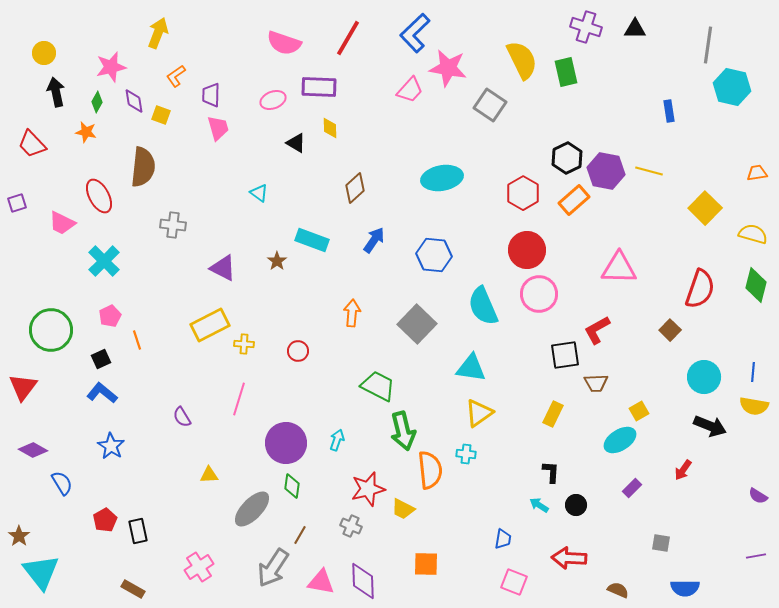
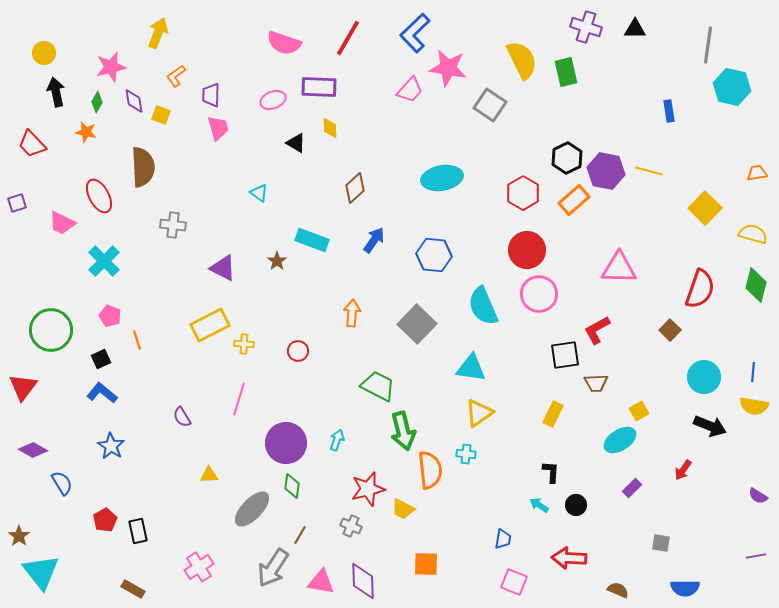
brown semicircle at (143, 167): rotated 9 degrees counterclockwise
pink pentagon at (110, 316): rotated 25 degrees counterclockwise
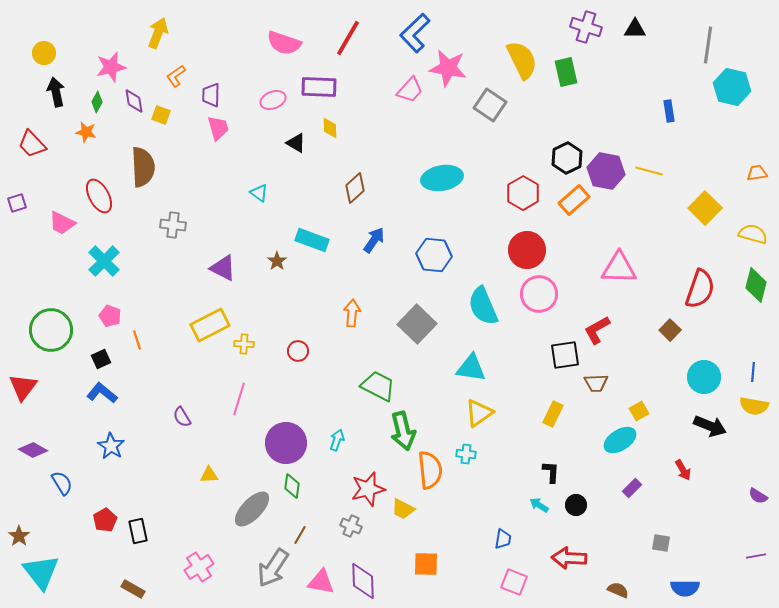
red arrow at (683, 470): rotated 65 degrees counterclockwise
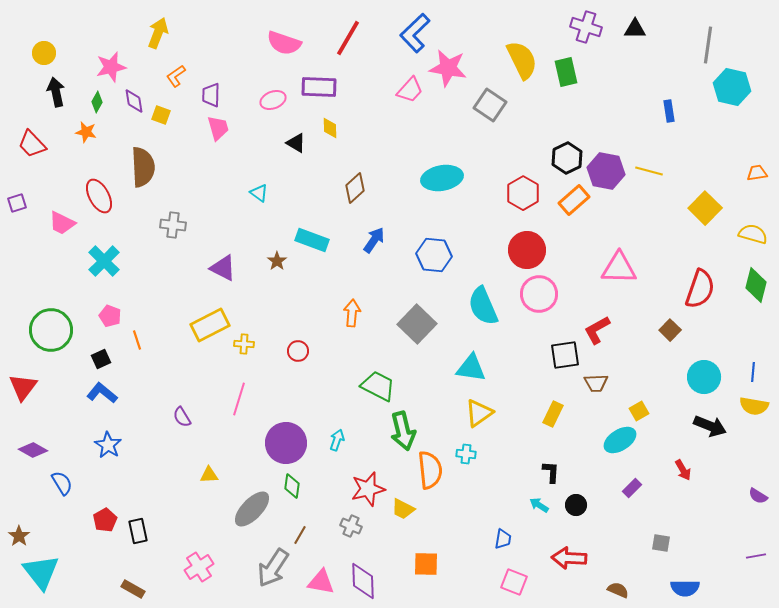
blue star at (111, 446): moved 3 px left, 1 px up
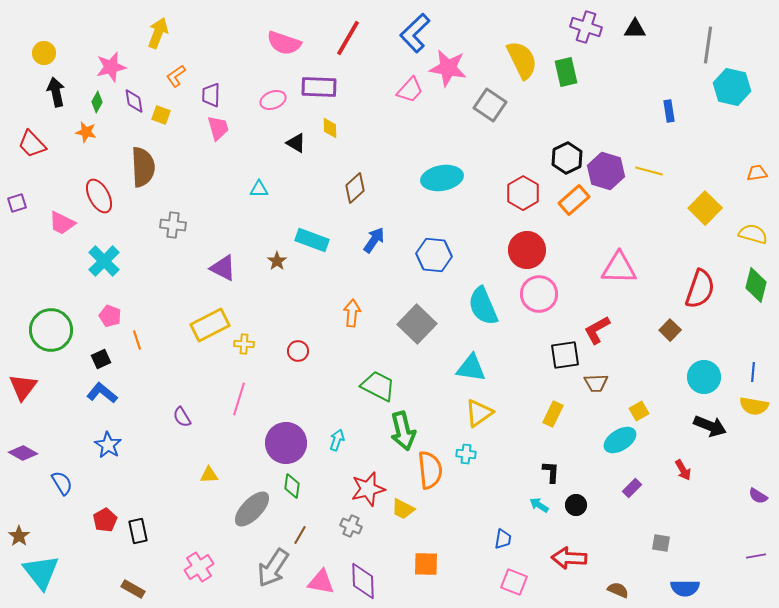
purple hexagon at (606, 171): rotated 6 degrees clockwise
cyan triangle at (259, 193): moved 4 px up; rotated 36 degrees counterclockwise
purple diamond at (33, 450): moved 10 px left, 3 px down
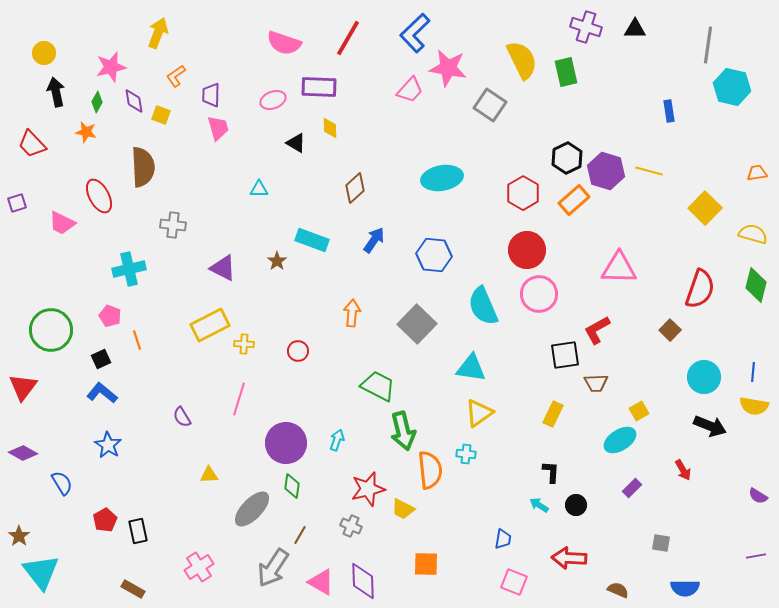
cyan cross at (104, 261): moved 25 px right, 8 px down; rotated 32 degrees clockwise
pink triangle at (321, 582): rotated 20 degrees clockwise
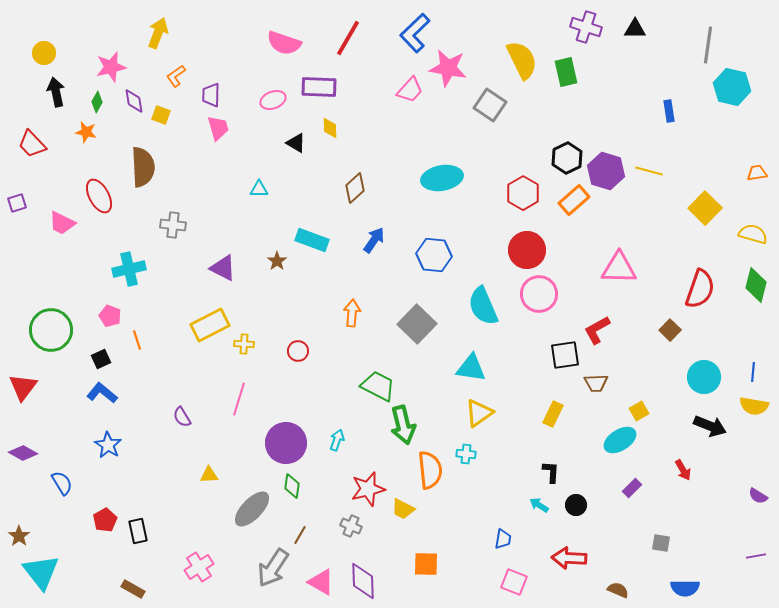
green arrow at (403, 431): moved 6 px up
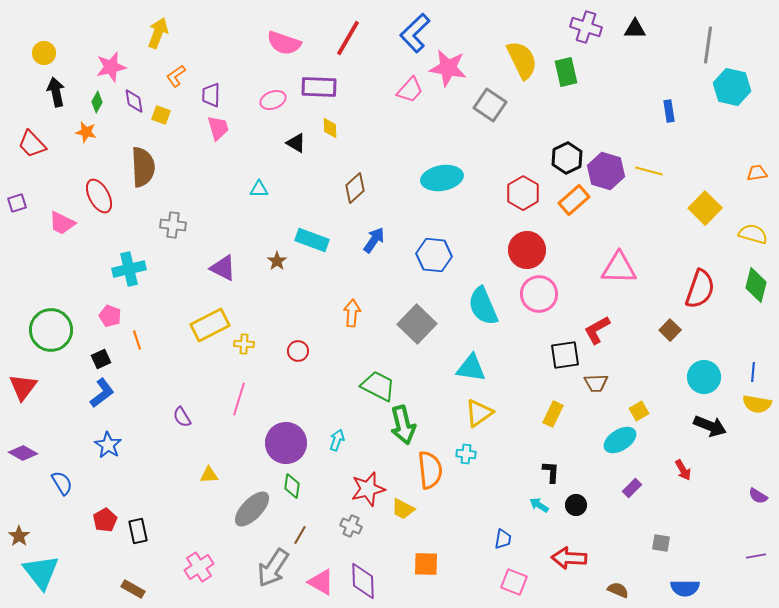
blue L-shape at (102, 393): rotated 104 degrees clockwise
yellow semicircle at (754, 406): moved 3 px right, 2 px up
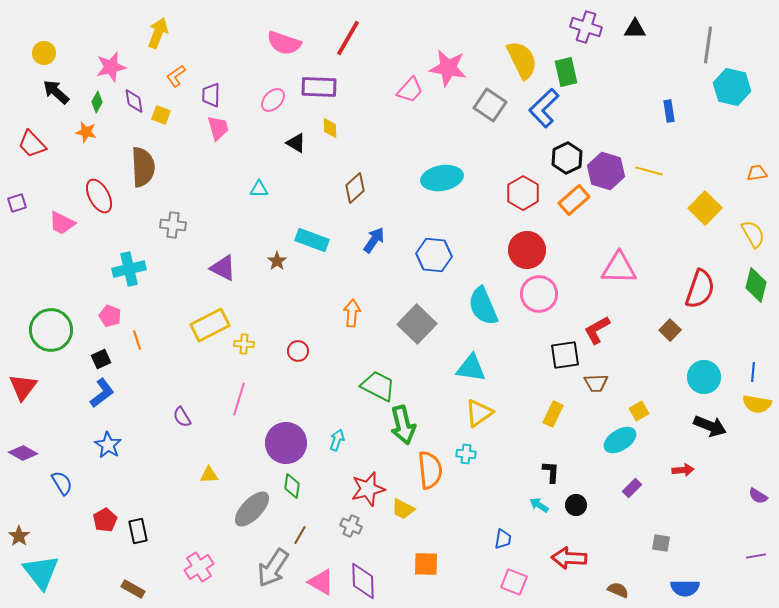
blue L-shape at (415, 33): moved 129 px right, 75 px down
black arrow at (56, 92): rotated 36 degrees counterclockwise
pink ellipse at (273, 100): rotated 25 degrees counterclockwise
yellow semicircle at (753, 234): rotated 44 degrees clockwise
red arrow at (683, 470): rotated 65 degrees counterclockwise
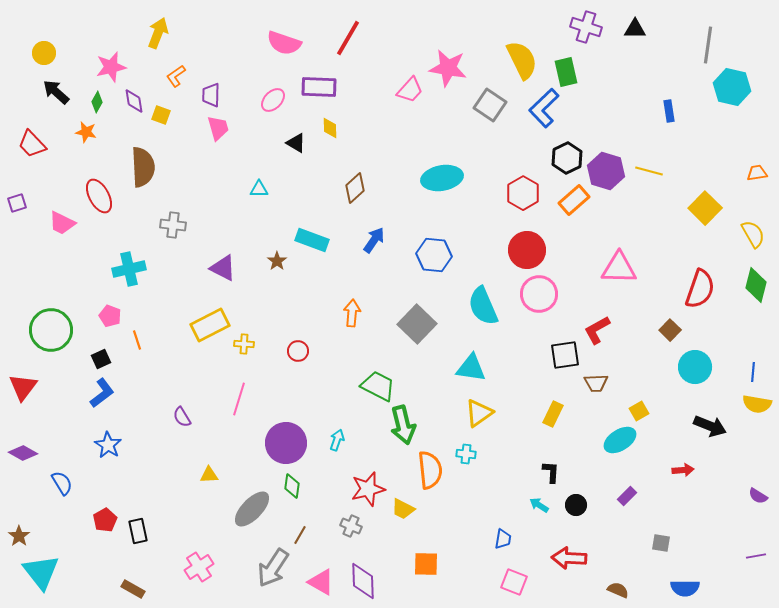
cyan circle at (704, 377): moved 9 px left, 10 px up
purple rectangle at (632, 488): moved 5 px left, 8 px down
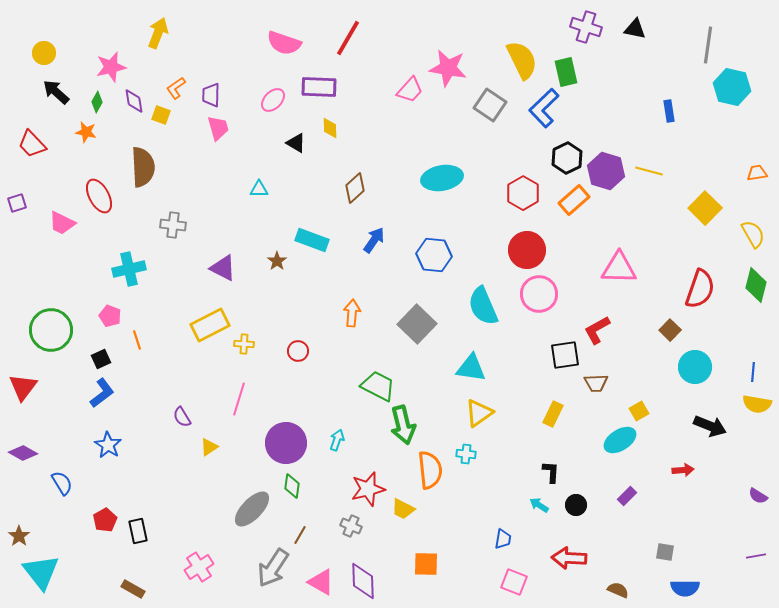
black triangle at (635, 29): rotated 10 degrees clockwise
orange L-shape at (176, 76): moved 12 px down
yellow triangle at (209, 475): moved 28 px up; rotated 30 degrees counterclockwise
gray square at (661, 543): moved 4 px right, 9 px down
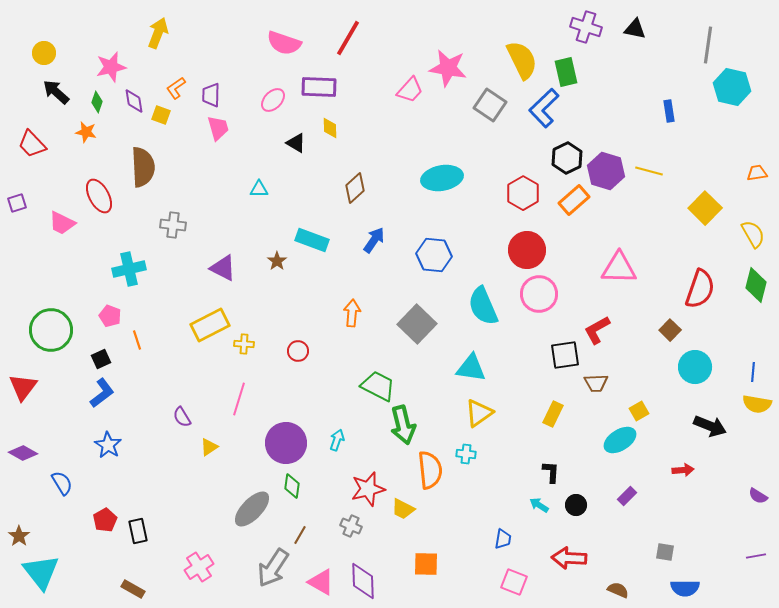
green diamond at (97, 102): rotated 10 degrees counterclockwise
